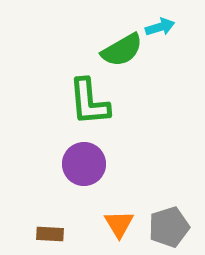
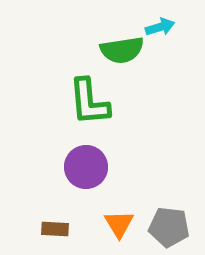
green semicircle: rotated 21 degrees clockwise
purple circle: moved 2 px right, 3 px down
gray pentagon: rotated 24 degrees clockwise
brown rectangle: moved 5 px right, 5 px up
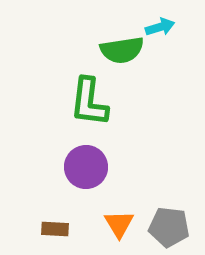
green L-shape: rotated 12 degrees clockwise
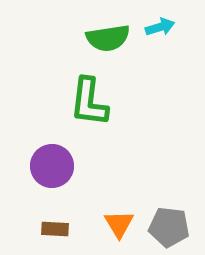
green semicircle: moved 14 px left, 12 px up
purple circle: moved 34 px left, 1 px up
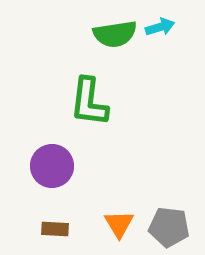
green semicircle: moved 7 px right, 4 px up
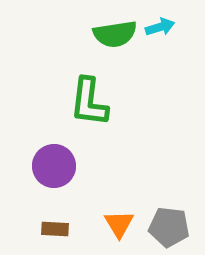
purple circle: moved 2 px right
